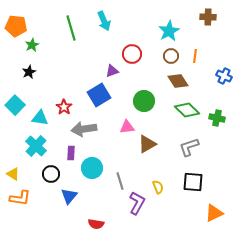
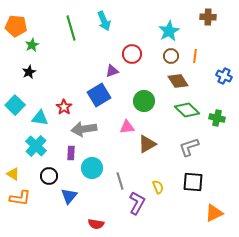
black circle: moved 2 px left, 2 px down
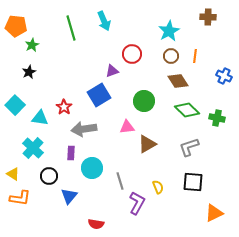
cyan cross: moved 3 px left, 2 px down
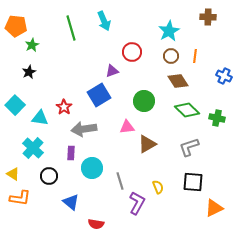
red circle: moved 2 px up
blue triangle: moved 2 px right, 6 px down; rotated 30 degrees counterclockwise
orange triangle: moved 5 px up
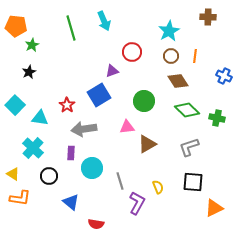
red star: moved 3 px right, 2 px up
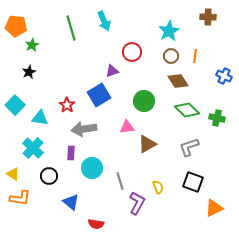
black square: rotated 15 degrees clockwise
